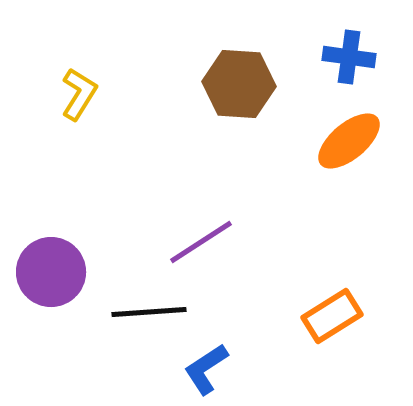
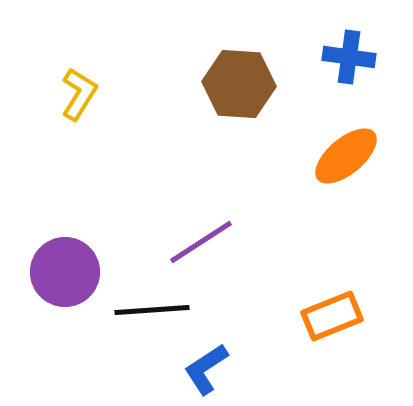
orange ellipse: moved 3 px left, 15 px down
purple circle: moved 14 px right
black line: moved 3 px right, 2 px up
orange rectangle: rotated 10 degrees clockwise
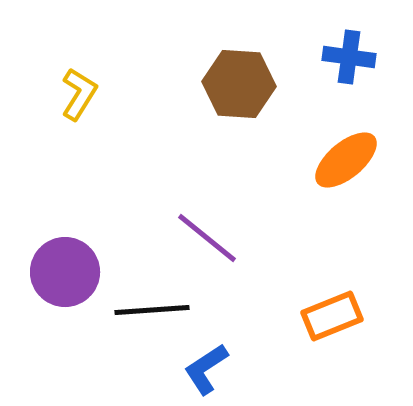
orange ellipse: moved 4 px down
purple line: moved 6 px right, 4 px up; rotated 72 degrees clockwise
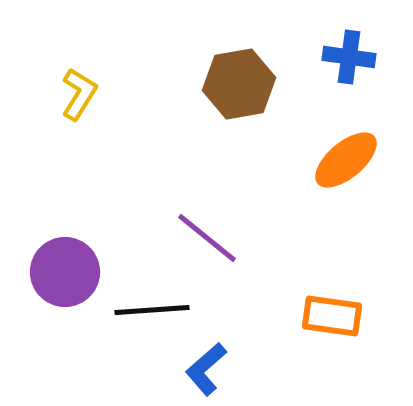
brown hexagon: rotated 14 degrees counterclockwise
orange rectangle: rotated 30 degrees clockwise
blue L-shape: rotated 8 degrees counterclockwise
